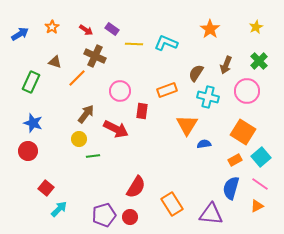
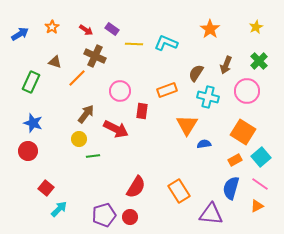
orange rectangle at (172, 204): moved 7 px right, 13 px up
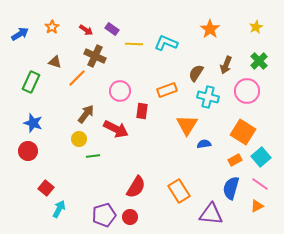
cyan arrow at (59, 209): rotated 18 degrees counterclockwise
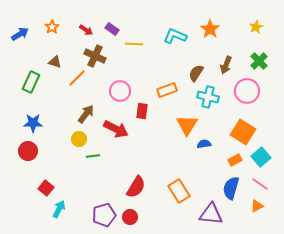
cyan L-shape at (166, 43): moved 9 px right, 7 px up
blue star at (33, 123): rotated 18 degrees counterclockwise
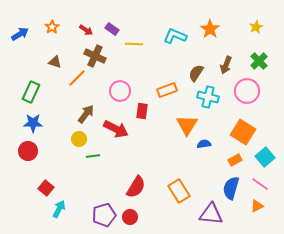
green rectangle at (31, 82): moved 10 px down
cyan square at (261, 157): moved 4 px right
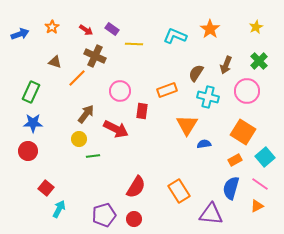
blue arrow at (20, 34): rotated 12 degrees clockwise
red circle at (130, 217): moved 4 px right, 2 px down
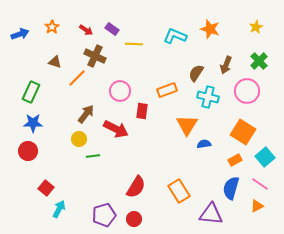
orange star at (210, 29): rotated 18 degrees counterclockwise
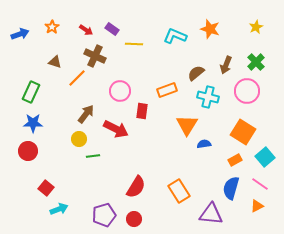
green cross at (259, 61): moved 3 px left, 1 px down
brown semicircle at (196, 73): rotated 18 degrees clockwise
cyan arrow at (59, 209): rotated 42 degrees clockwise
